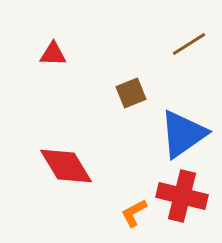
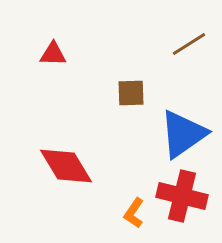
brown square: rotated 20 degrees clockwise
orange L-shape: rotated 28 degrees counterclockwise
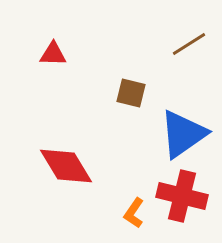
brown square: rotated 16 degrees clockwise
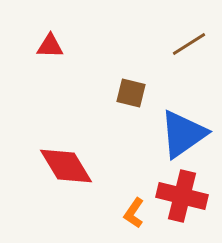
red triangle: moved 3 px left, 8 px up
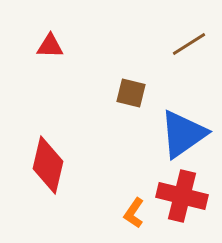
red diamond: moved 18 px left, 1 px up; rotated 44 degrees clockwise
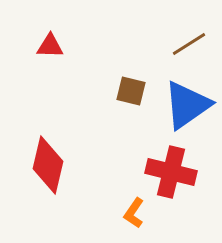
brown square: moved 2 px up
blue triangle: moved 4 px right, 29 px up
red cross: moved 11 px left, 24 px up
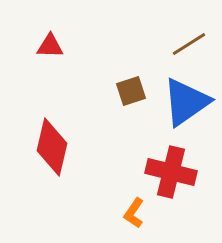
brown square: rotated 32 degrees counterclockwise
blue triangle: moved 1 px left, 3 px up
red diamond: moved 4 px right, 18 px up
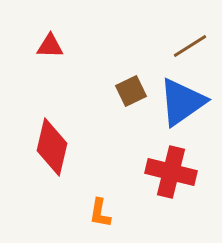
brown line: moved 1 px right, 2 px down
brown square: rotated 8 degrees counterclockwise
blue triangle: moved 4 px left
orange L-shape: moved 34 px left; rotated 24 degrees counterclockwise
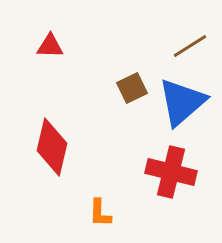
brown square: moved 1 px right, 3 px up
blue triangle: rotated 6 degrees counterclockwise
orange L-shape: rotated 8 degrees counterclockwise
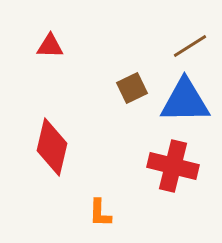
blue triangle: moved 3 px right, 1 px up; rotated 40 degrees clockwise
red cross: moved 2 px right, 6 px up
